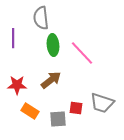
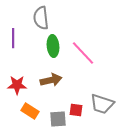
green ellipse: moved 1 px down
pink line: moved 1 px right
brown arrow: rotated 25 degrees clockwise
gray trapezoid: moved 1 px down
red square: moved 2 px down
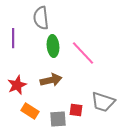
red star: rotated 24 degrees counterclockwise
gray trapezoid: moved 1 px right, 2 px up
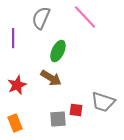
gray semicircle: rotated 30 degrees clockwise
green ellipse: moved 5 px right, 5 px down; rotated 30 degrees clockwise
pink line: moved 2 px right, 36 px up
brown arrow: moved 2 px up; rotated 45 degrees clockwise
orange rectangle: moved 15 px left, 12 px down; rotated 36 degrees clockwise
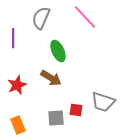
green ellipse: rotated 50 degrees counterclockwise
gray square: moved 2 px left, 1 px up
orange rectangle: moved 3 px right, 2 px down
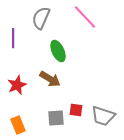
brown arrow: moved 1 px left, 1 px down
gray trapezoid: moved 14 px down
